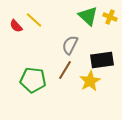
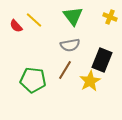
green triangle: moved 15 px left; rotated 10 degrees clockwise
gray semicircle: rotated 126 degrees counterclockwise
black rectangle: rotated 60 degrees counterclockwise
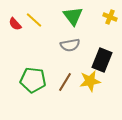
red semicircle: moved 1 px left, 2 px up
brown line: moved 12 px down
yellow star: rotated 20 degrees clockwise
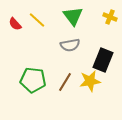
yellow line: moved 3 px right
black rectangle: moved 1 px right
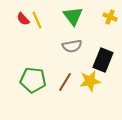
yellow line: rotated 24 degrees clockwise
red semicircle: moved 8 px right, 5 px up
gray semicircle: moved 2 px right, 1 px down
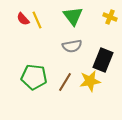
green pentagon: moved 1 px right, 3 px up
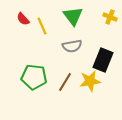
yellow line: moved 5 px right, 6 px down
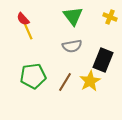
yellow line: moved 14 px left, 5 px down
green pentagon: moved 1 px left, 1 px up; rotated 15 degrees counterclockwise
yellow star: rotated 20 degrees counterclockwise
